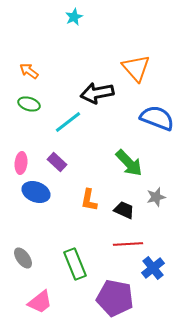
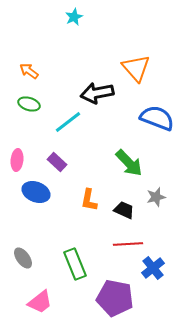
pink ellipse: moved 4 px left, 3 px up
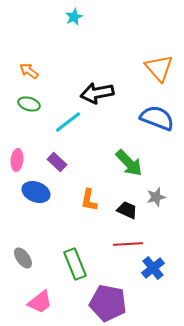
orange triangle: moved 23 px right
black trapezoid: moved 3 px right
purple pentagon: moved 7 px left, 5 px down
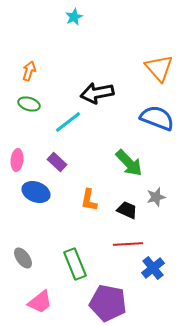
orange arrow: rotated 72 degrees clockwise
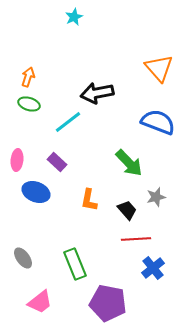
orange arrow: moved 1 px left, 6 px down
blue semicircle: moved 1 px right, 4 px down
black trapezoid: rotated 25 degrees clockwise
red line: moved 8 px right, 5 px up
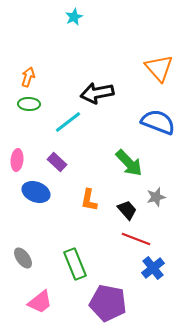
green ellipse: rotated 15 degrees counterclockwise
red line: rotated 24 degrees clockwise
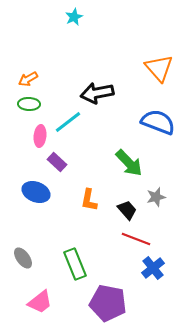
orange arrow: moved 2 px down; rotated 138 degrees counterclockwise
pink ellipse: moved 23 px right, 24 px up
